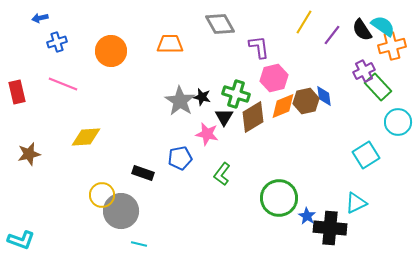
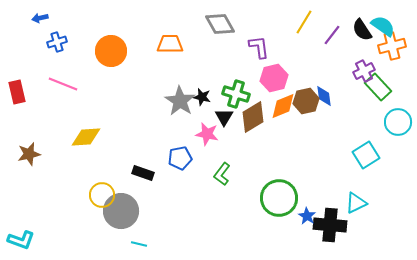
black cross: moved 3 px up
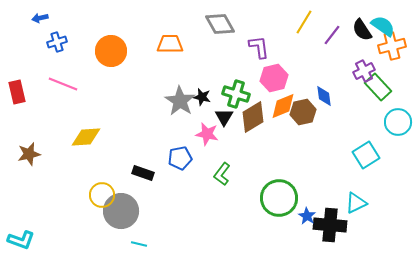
brown hexagon: moved 3 px left, 11 px down
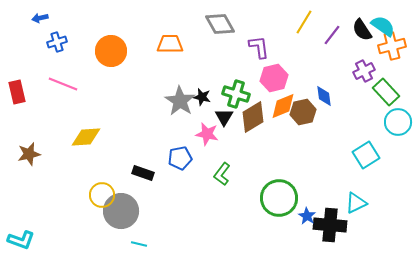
green rectangle: moved 8 px right, 5 px down
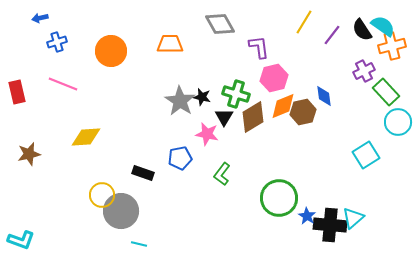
cyan triangle: moved 3 px left, 15 px down; rotated 15 degrees counterclockwise
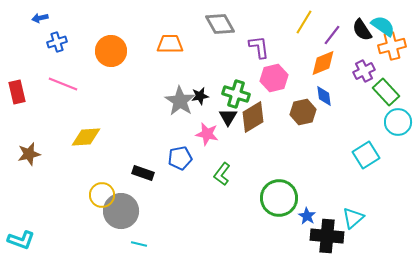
black star: moved 2 px left, 1 px up; rotated 24 degrees counterclockwise
orange diamond: moved 40 px right, 43 px up
black triangle: moved 4 px right
black cross: moved 3 px left, 11 px down
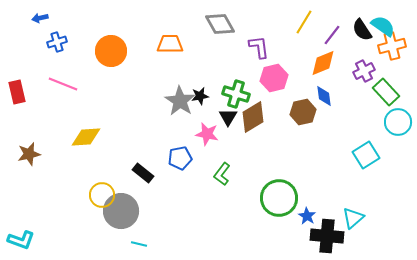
black rectangle: rotated 20 degrees clockwise
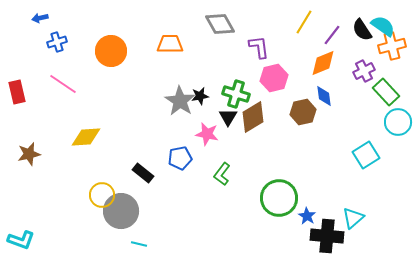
pink line: rotated 12 degrees clockwise
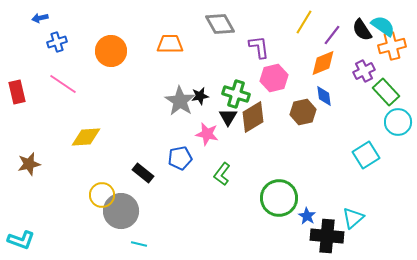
brown star: moved 10 px down
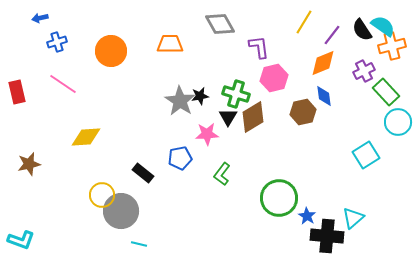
pink star: rotated 15 degrees counterclockwise
